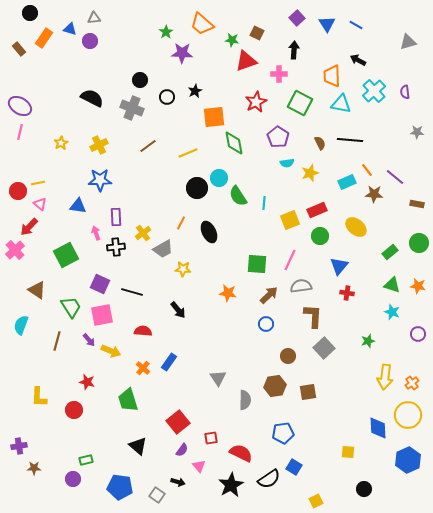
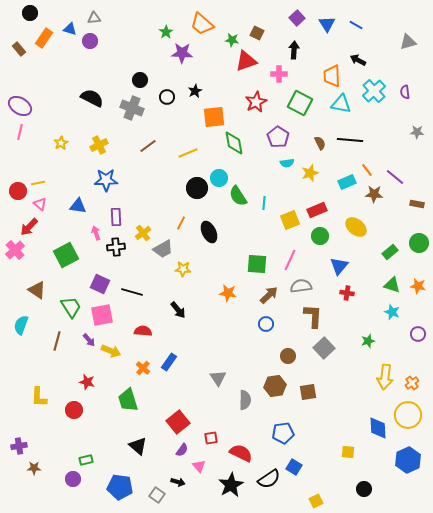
blue star at (100, 180): moved 6 px right
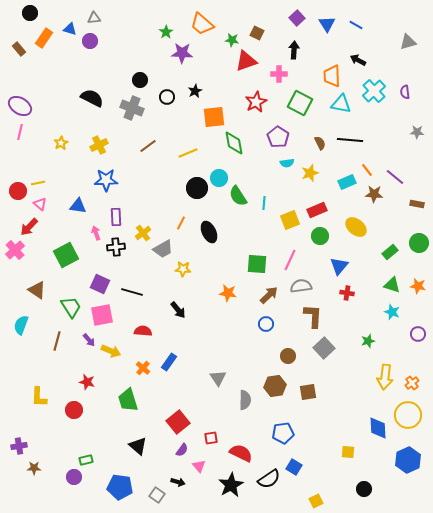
purple circle at (73, 479): moved 1 px right, 2 px up
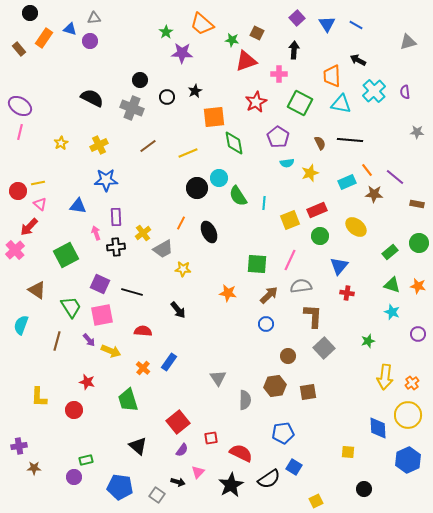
pink triangle at (199, 466): moved 1 px left, 6 px down; rotated 24 degrees clockwise
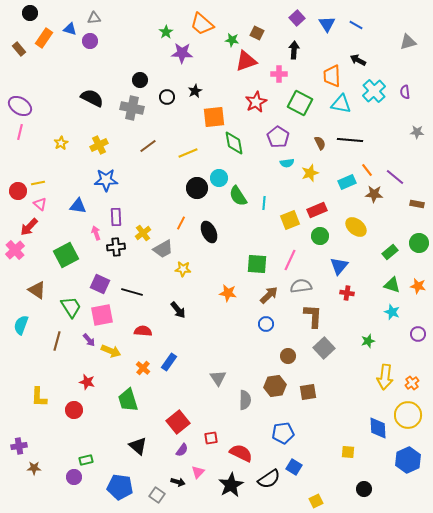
gray cross at (132, 108): rotated 10 degrees counterclockwise
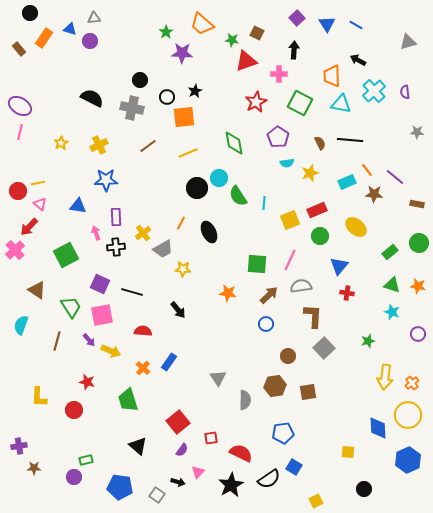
orange square at (214, 117): moved 30 px left
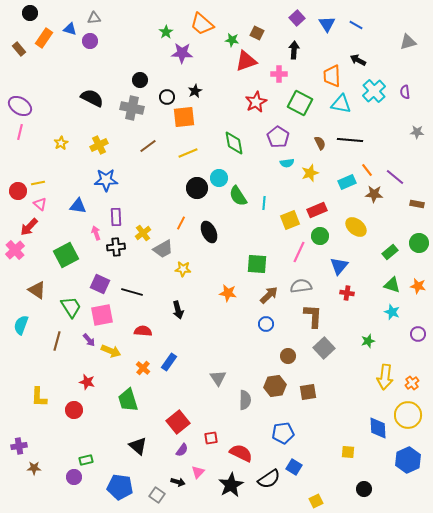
pink line at (290, 260): moved 9 px right, 8 px up
black arrow at (178, 310): rotated 24 degrees clockwise
